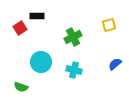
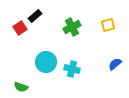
black rectangle: moved 2 px left; rotated 40 degrees counterclockwise
yellow square: moved 1 px left
green cross: moved 1 px left, 10 px up
cyan circle: moved 5 px right
cyan cross: moved 2 px left, 1 px up
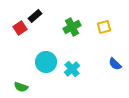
yellow square: moved 4 px left, 2 px down
blue semicircle: rotated 96 degrees counterclockwise
cyan cross: rotated 35 degrees clockwise
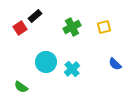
green semicircle: rotated 16 degrees clockwise
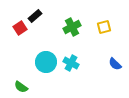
cyan cross: moved 1 px left, 6 px up; rotated 21 degrees counterclockwise
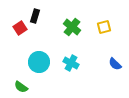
black rectangle: rotated 32 degrees counterclockwise
green cross: rotated 24 degrees counterclockwise
cyan circle: moved 7 px left
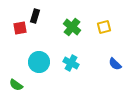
red square: rotated 24 degrees clockwise
green semicircle: moved 5 px left, 2 px up
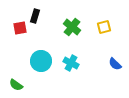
cyan circle: moved 2 px right, 1 px up
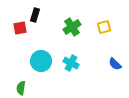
black rectangle: moved 1 px up
green cross: rotated 18 degrees clockwise
green semicircle: moved 5 px right, 3 px down; rotated 64 degrees clockwise
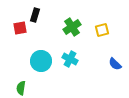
yellow square: moved 2 px left, 3 px down
cyan cross: moved 1 px left, 4 px up
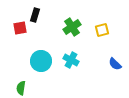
cyan cross: moved 1 px right, 1 px down
